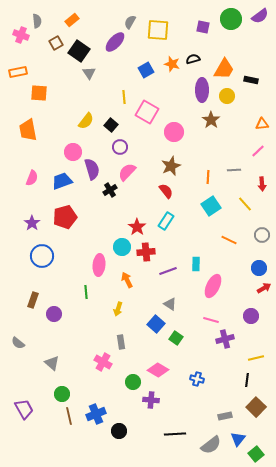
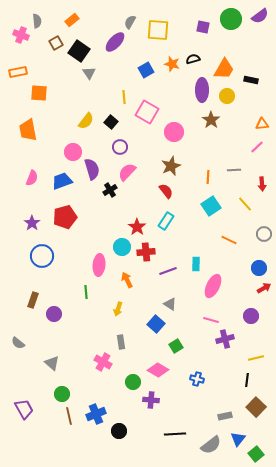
black square at (111, 125): moved 3 px up
pink line at (258, 151): moved 1 px left, 4 px up
gray circle at (262, 235): moved 2 px right, 1 px up
green square at (176, 338): moved 8 px down; rotated 24 degrees clockwise
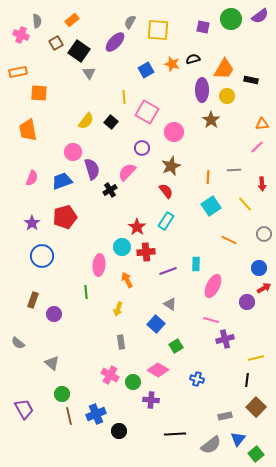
purple circle at (120, 147): moved 22 px right, 1 px down
purple circle at (251, 316): moved 4 px left, 14 px up
pink cross at (103, 362): moved 7 px right, 13 px down
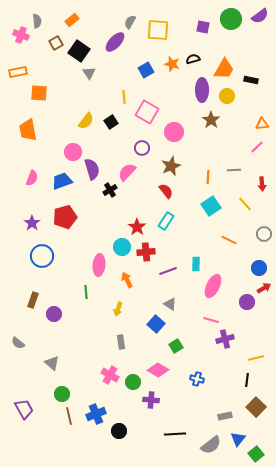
black square at (111, 122): rotated 16 degrees clockwise
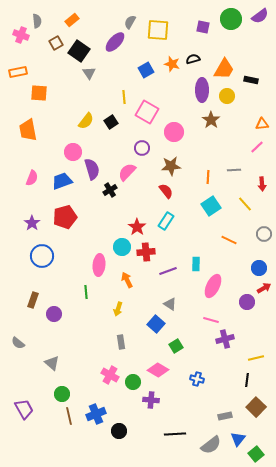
brown star at (171, 166): rotated 18 degrees clockwise
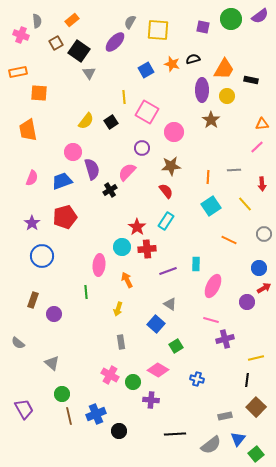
red cross at (146, 252): moved 1 px right, 3 px up
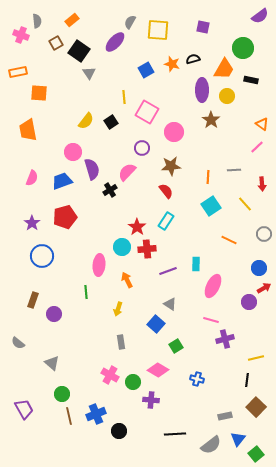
green circle at (231, 19): moved 12 px right, 29 px down
orange triangle at (262, 124): rotated 40 degrees clockwise
purple circle at (247, 302): moved 2 px right
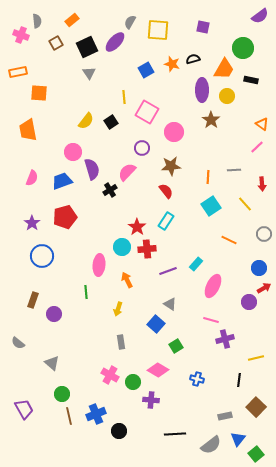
black square at (79, 51): moved 8 px right, 4 px up; rotated 30 degrees clockwise
cyan rectangle at (196, 264): rotated 40 degrees clockwise
black line at (247, 380): moved 8 px left
